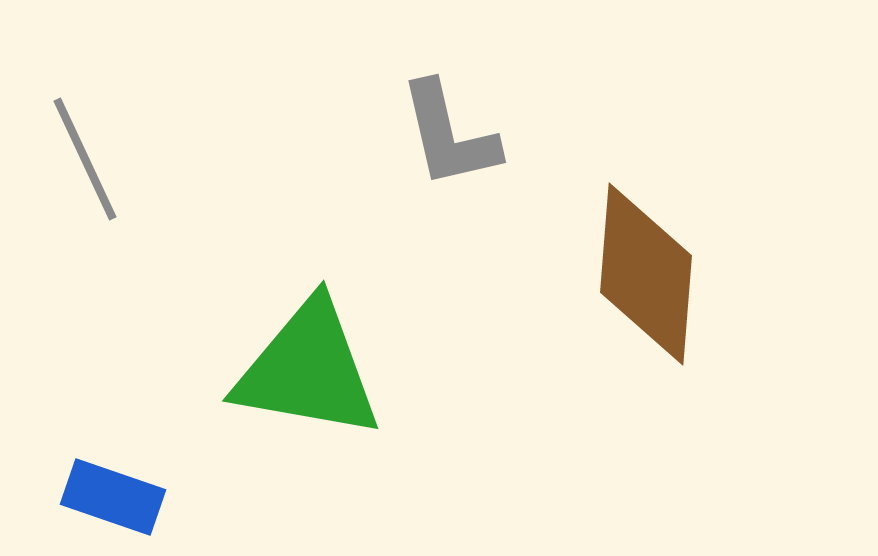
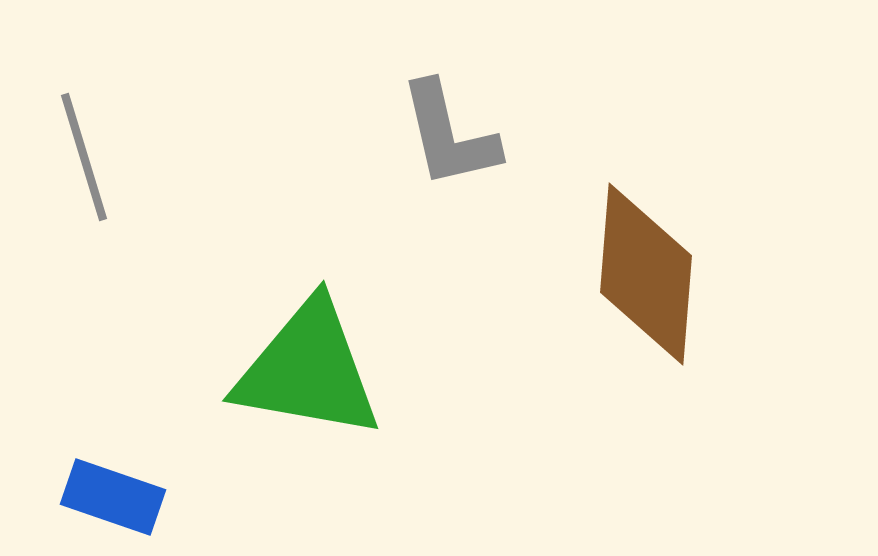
gray line: moved 1 px left, 2 px up; rotated 8 degrees clockwise
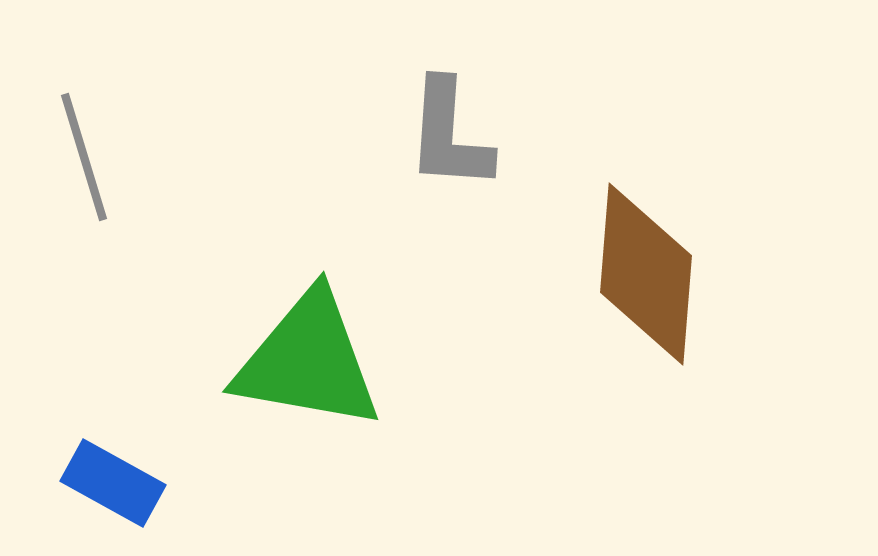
gray L-shape: rotated 17 degrees clockwise
green triangle: moved 9 px up
blue rectangle: moved 14 px up; rotated 10 degrees clockwise
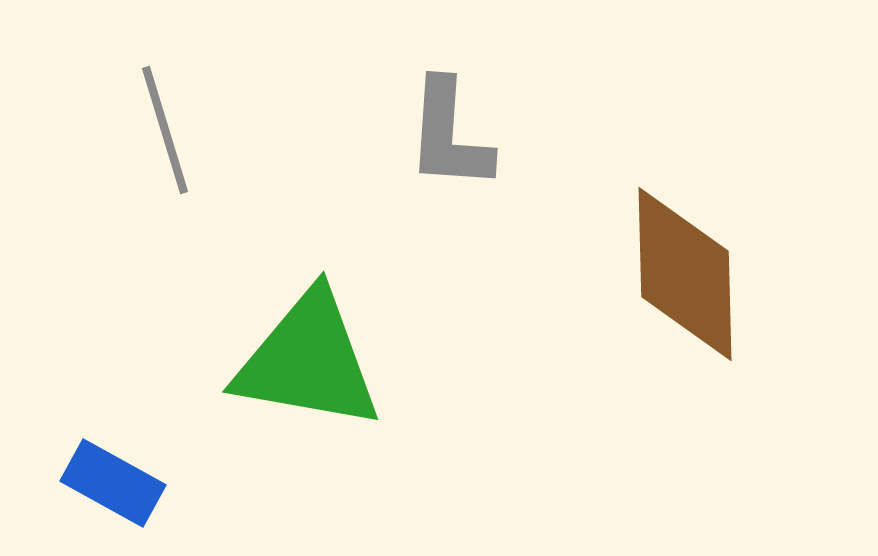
gray line: moved 81 px right, 27 px up
brown diamond: moved 39 px right; rotated 6 degrees counterclockwise
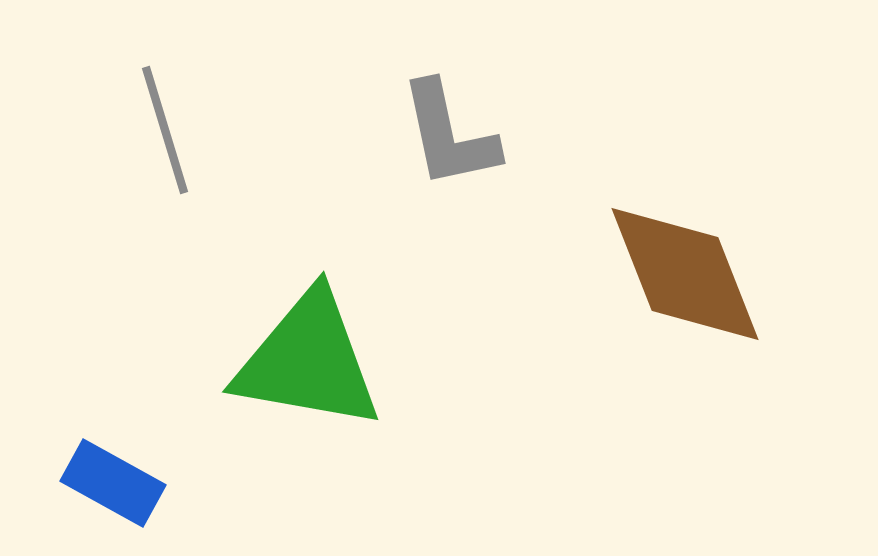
gray L-shape: rotated 16 degrees counterclockwise
brown diamond: rotated 20 degrees counterclockwise
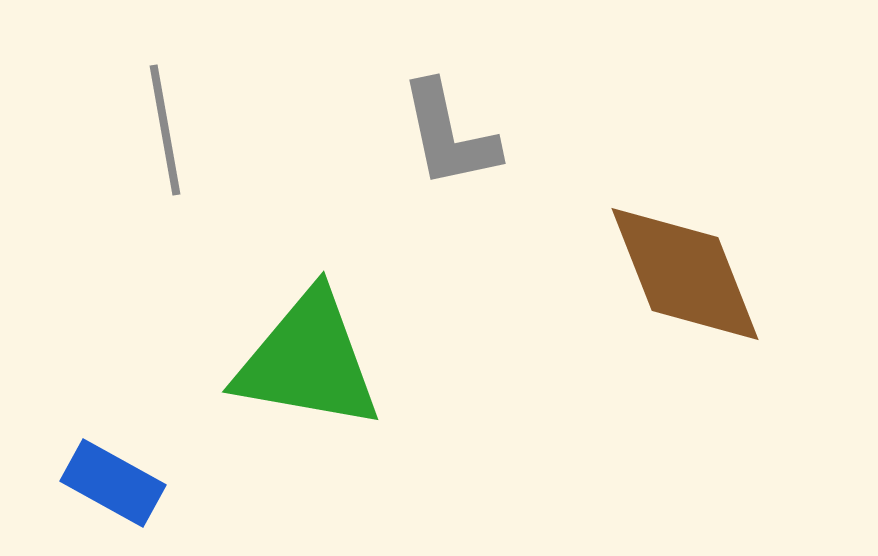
gray line: rotated 7 degrees clockwise
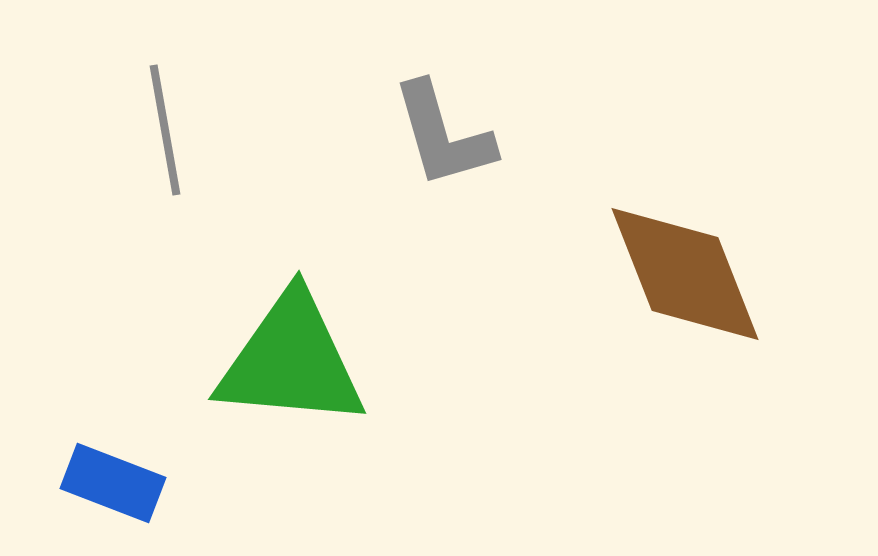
gray L-shape: moved 6 px left; rotated 4 degrees counterclockwise
green triangle: moved 17 px left; rotated 5 degrees counterclockwise
blue rectangle: rotated 8 degrees counterclockwise
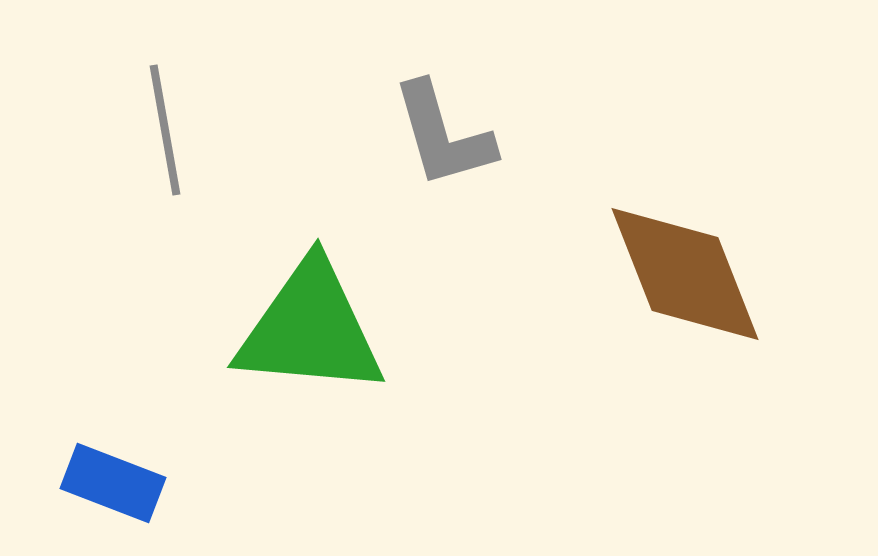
green triangle: moved 19 px right, 32 px up
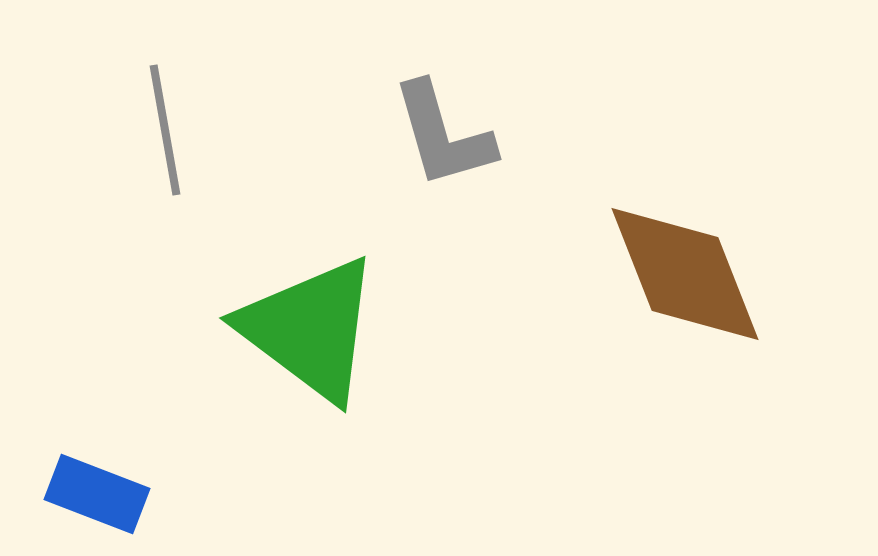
green triangle: rotated 32 degrees clockwise
blue rectangle: moved 16 px left, 11 px down
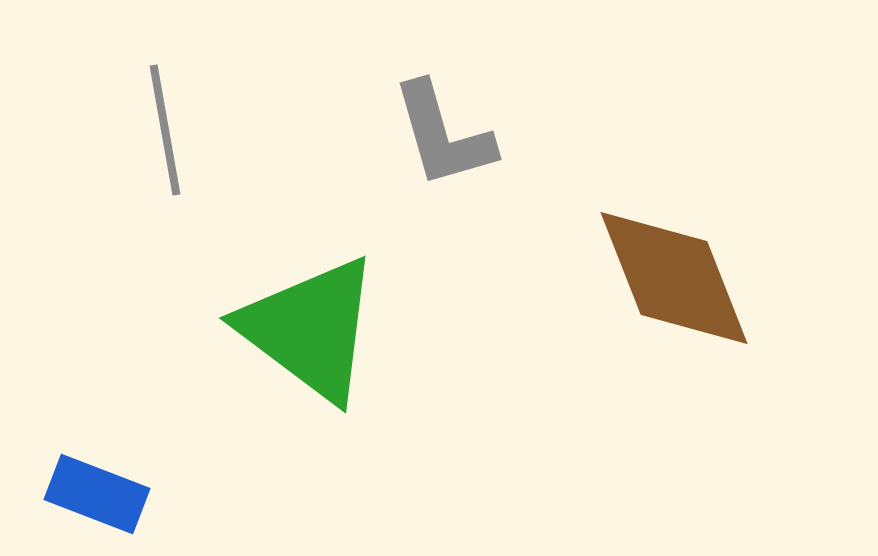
brown diamond: moved 11 px left, 4 px down
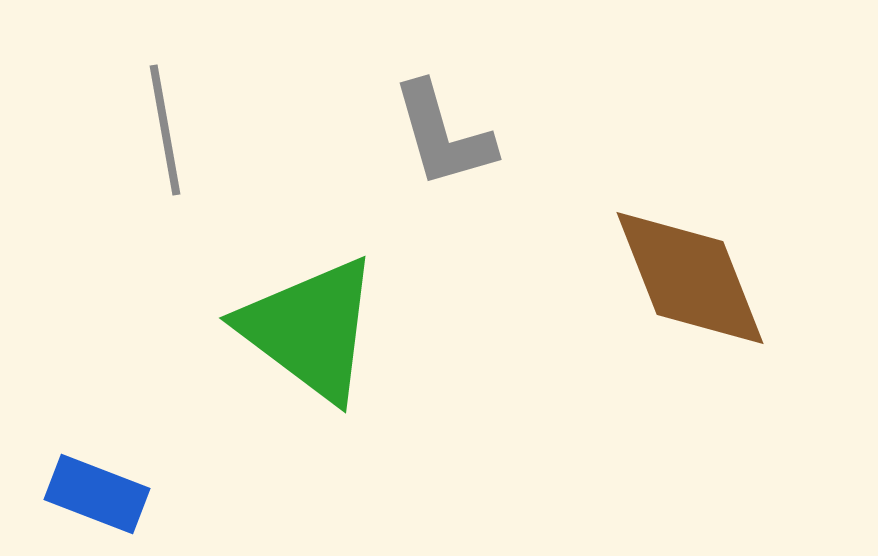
brown diamond: moved 16 px right
